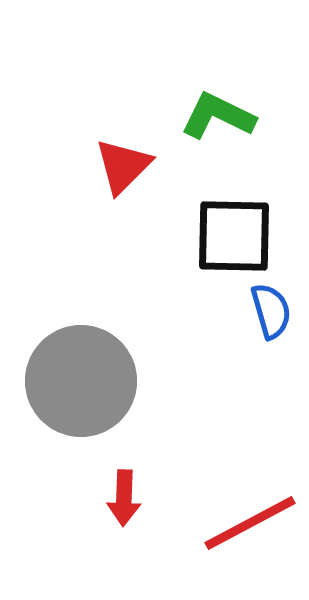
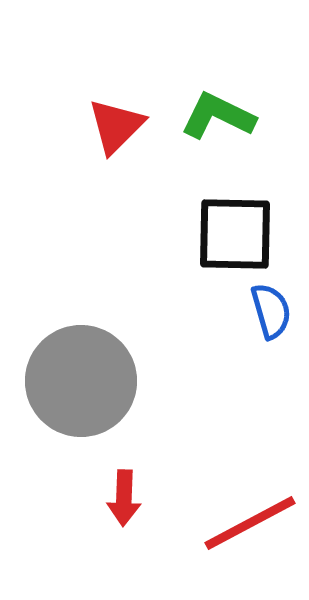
red triangle: moved 7 px left, 40 px up
black square: moved 1 px right, 2 px up
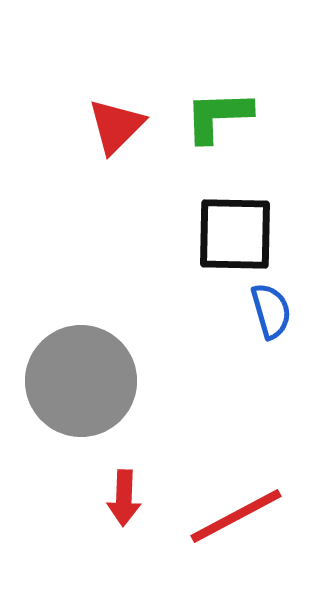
green L-shape: rotated 28 degrees counterclockwise
red line: moved 14 px left, 7 px up
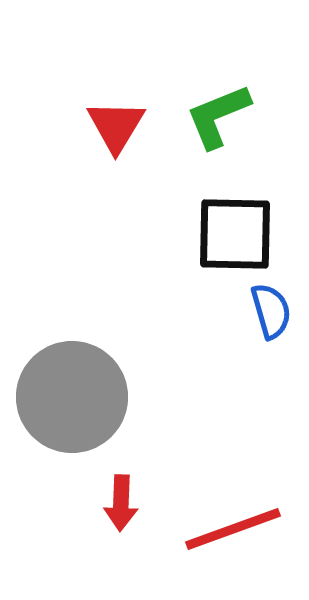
green L-shape: rotated 20 degrees counterclockwise
red triangle: rotated 14 degrees counterclockwise
gray circle: moved 9 px left, 16 px down
red arrow: moved 3 px left, 5 px down
red line: moved 3 px left, 13 px down; rotated 8 degrees clockwise
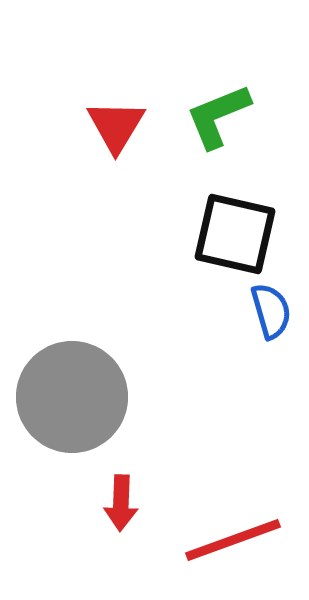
black square: rotated 12 degrees clockwise
red line: moved 11 px down
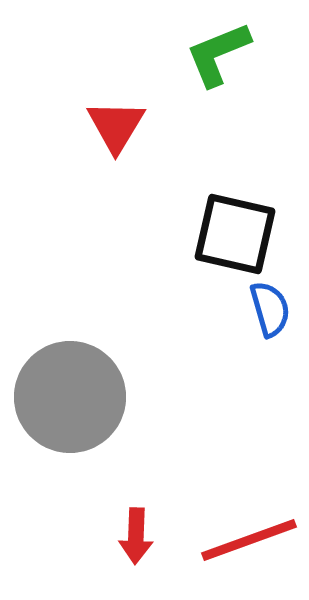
green L-shape: moved 62 px up
blue semicircle: moved 1 px left, 2 px up
gray circle: moved 2 px left
red arrow: moved 15 px right, 33 px down
red line: moved 16 px right
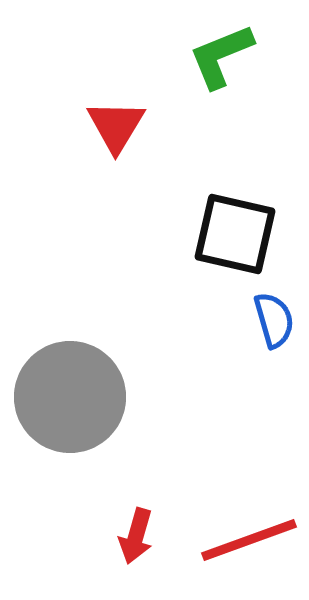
green L-shape: moved 3 px right, 2 px down
blue semicircle: moved 4 px right, 11 px down
red arrow: rotated 14 degrees clockwise
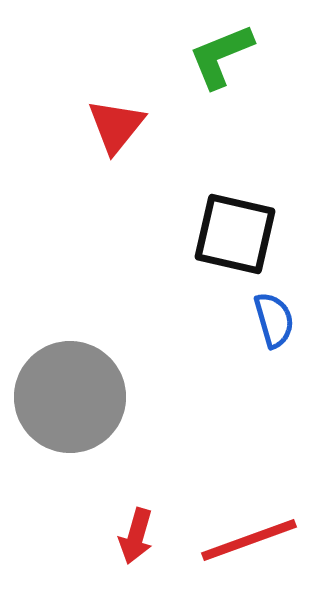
red triangle: rotated 8 degrees clockwise
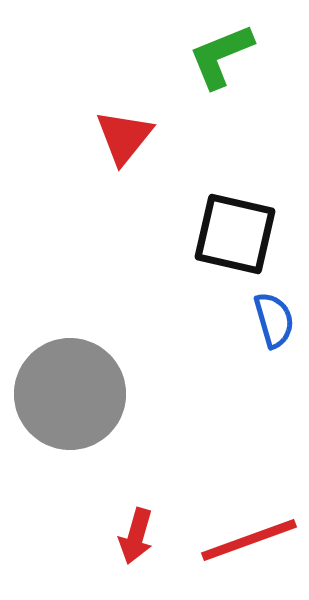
red triangle: moved 8 px right, 11 px down
gray circle: moved 3 px up
